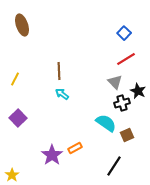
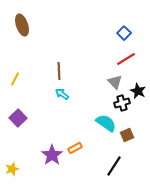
yellow star: moved 6 px up; rotated 16 degrees clockwise
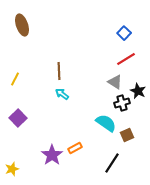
gray triangle: rotated 14 degrees counterclockwise
black line: moved 2 px left, 3 px up
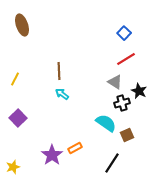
black star: moved 1 px right
yellow star: moved 1 px right, 2 px up
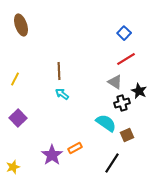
brown ellipse: moved 1 px left
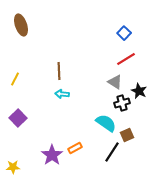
cyan arrow: rotated 32 degrees counterclockwise
black line: moved 11 px up
yellow star: rotated 16 degrees clockwise
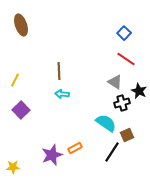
red line: rotated 66 degrees clockwise
yellow line: moved 1 px down
purple square: moved 3 px right, 8 px up
purple star: rotated 15 degrees clockwise
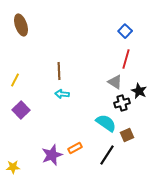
blue square: moved 1 px right, 2 px up
red line: rotated 72 degrees clockwise
black line: moved 5 px left, 3 px down
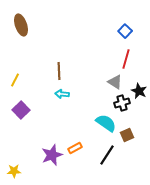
yellow star: moved 1 px right, 4 px down
